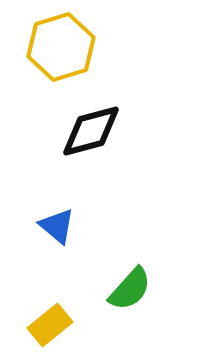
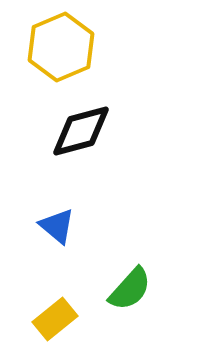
yellow hexagon: rotated 6 degrees counterclockwise
black diamond: moved 10 px left
yellow rectangle: moved 5 px right, 6 px up
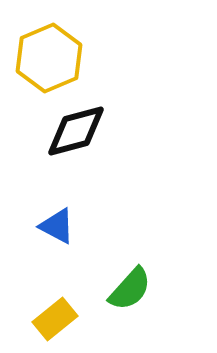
yellow hexagon: moved 12 px left, 11 px down
black diamond: moved 5 px left
blue triangle: rotated 12 degrees counterclockwise
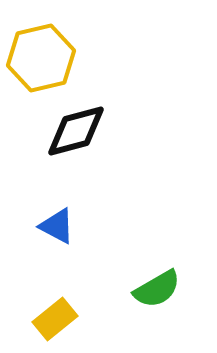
yellow hexagon: moved 8 px left; rotated 10 degrees clockwise
green semicircle: moved 27 px right; rotated 18 degrees clockwise
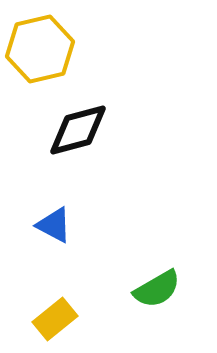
yellow hexagon: moved 1 px left, 9 px up
black diamond: moved 2 px right, 1 px up
blue triangle: moved 3 px left, 1 px up
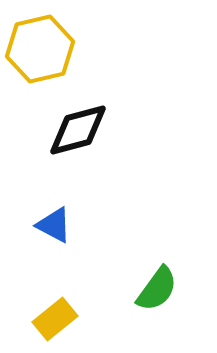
green semicircle: rotated 24 degrees counterclockwise
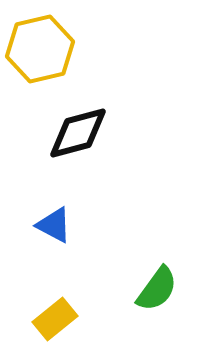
black diamond: moved 3 px down
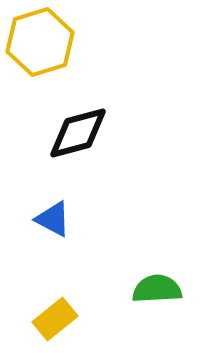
yellow hexagon: moved 7 px up; rotated 4 degrees counterclockwise
blue triangle: moved 1 px left, 6 px up
green semicircle: rotated 129 degrees counterclockwise
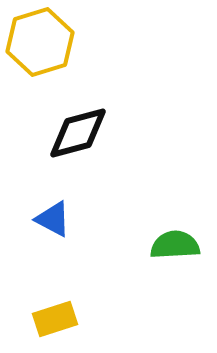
green semicircle: moved 18 px right, 44 px up
yellow rectangle: rotated 21 degrees clockwise
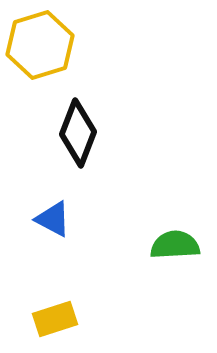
yellow hexagon: moved 3 px down
black diamond: rotated 54 degrees counterclockwise
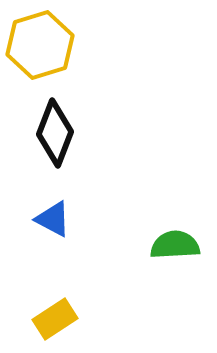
black diamond: moved 23 px left
yellow rectangle: rotated 15 degrees counterclockwise
